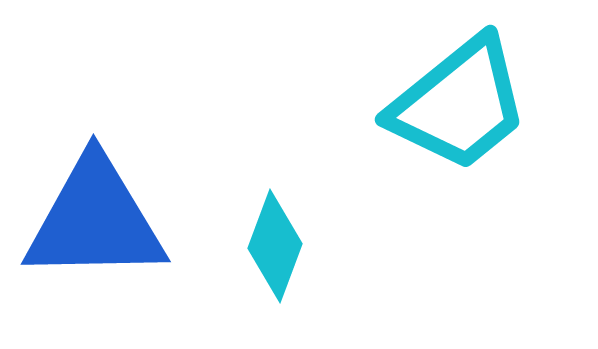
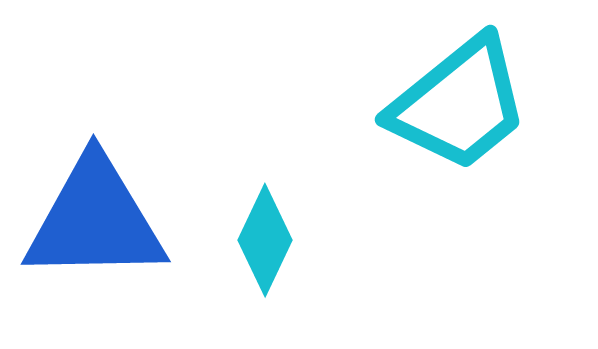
cyan diamond: moved 10 px left, 6 px up; rotated 5 degrees clockwise
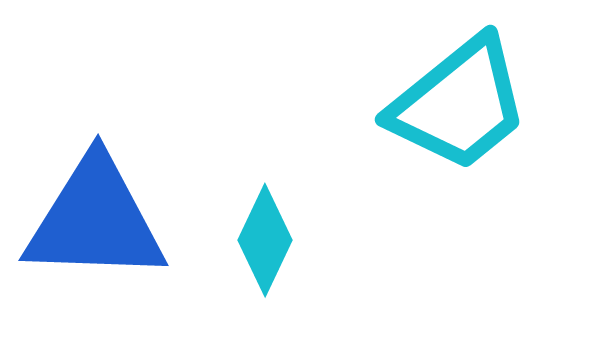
blue triangle: rotated 3 degrees clockwise
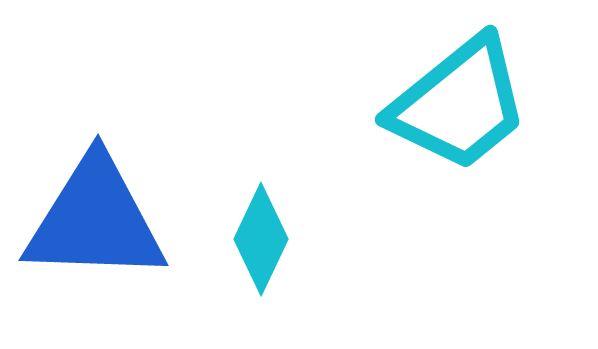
cyan diamond: moved 4 px left, 1 px up
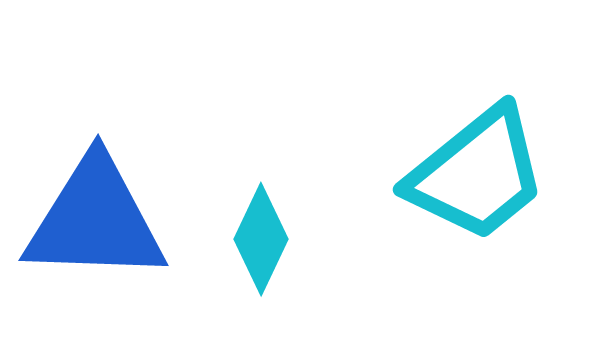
cyan trapezoid: moved 18 px right, 70 px down
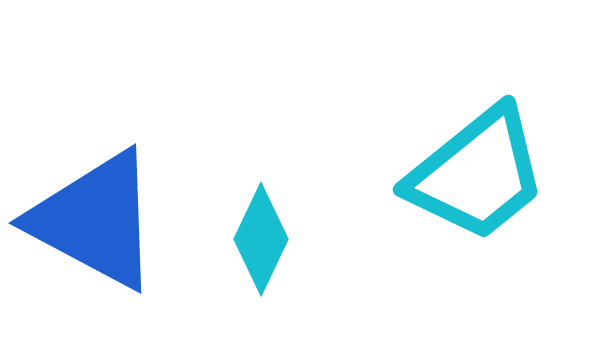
blue triangle: rotated 26 degrees clockwise
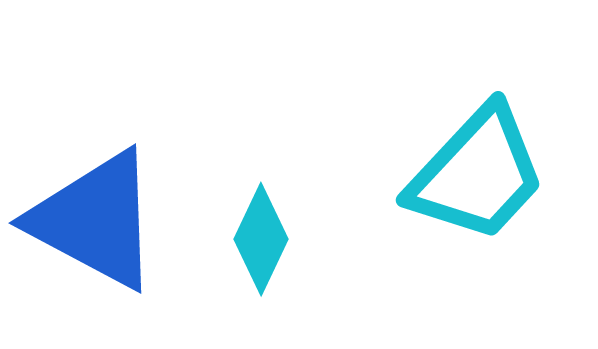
cyan trapezoid: rotated 8 degrees counterclockwise
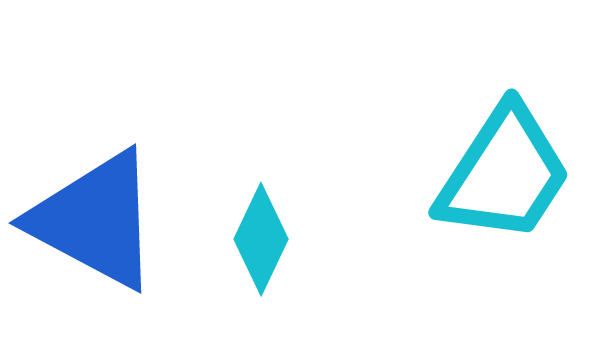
cyan trapezoid: moved 27 px right; rotated 10 degrees counterclockwise
